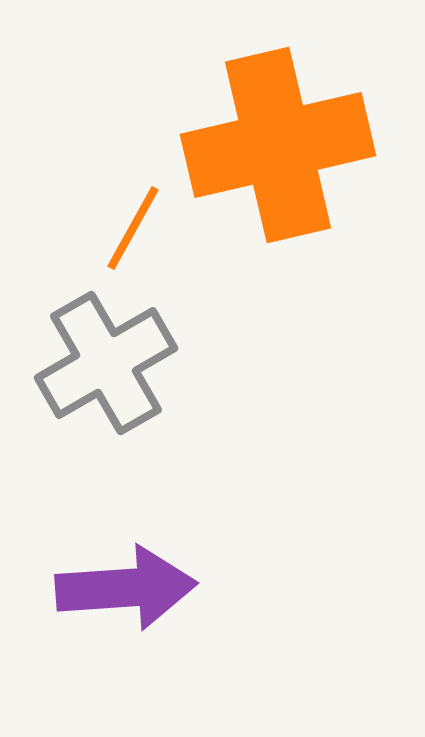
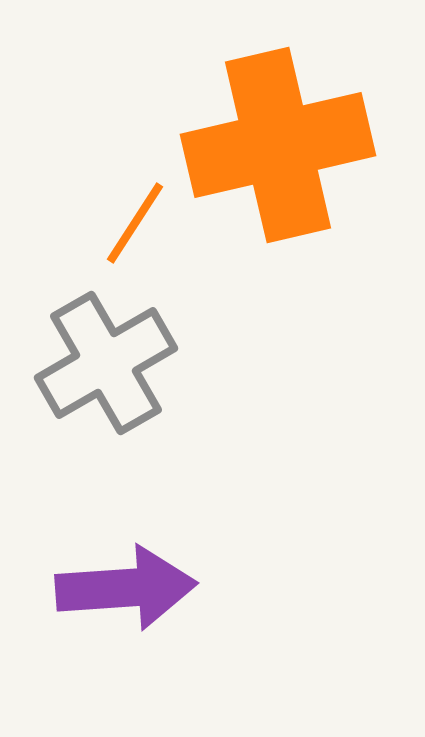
orange line: moved 2 px right, 5 px up; rotated 4 degrees clockwise
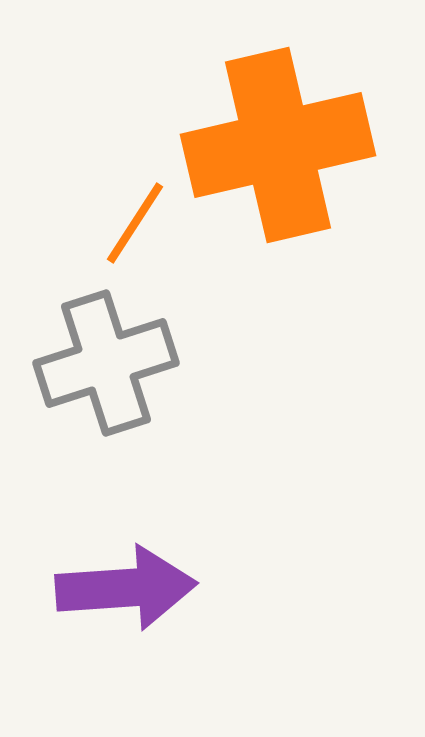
gray cross: rotated 12 degrees clockwise
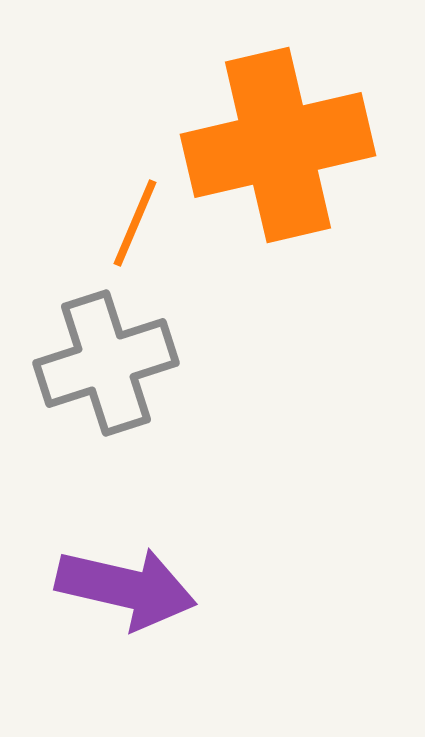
orange line: rotated 10 degrees counterclockwise
purple arrow: rotated 17 degrees clockwise
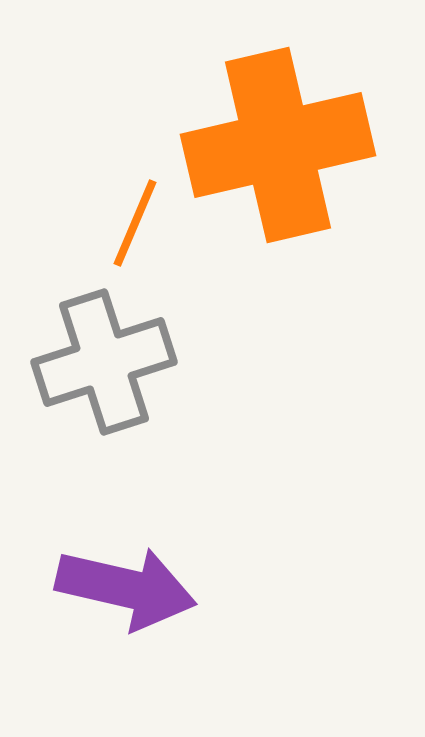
gray cross: moved 2 px left, 1 px up
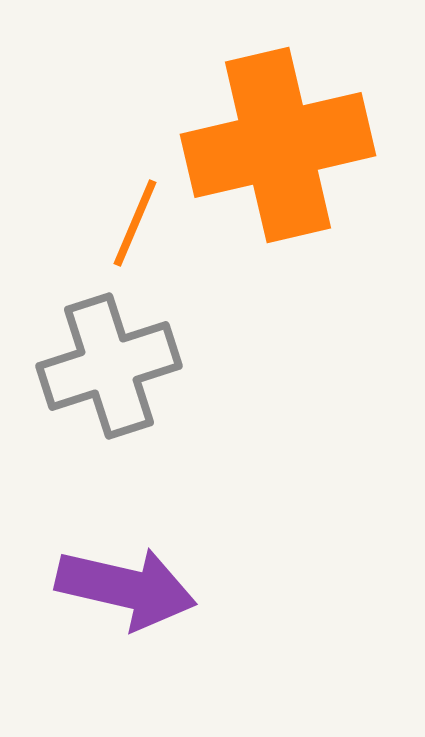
gray cross: moved 5 px right, 4 px down
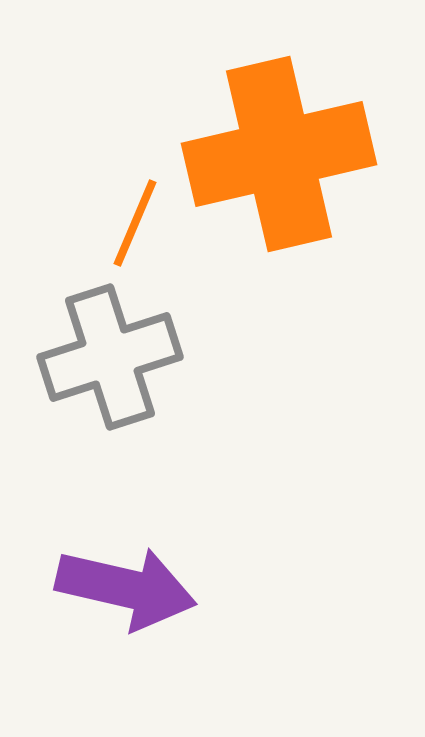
orange cross: moved 1 px right, 9 px down
gray cross: moved 1 px right, 9 px up
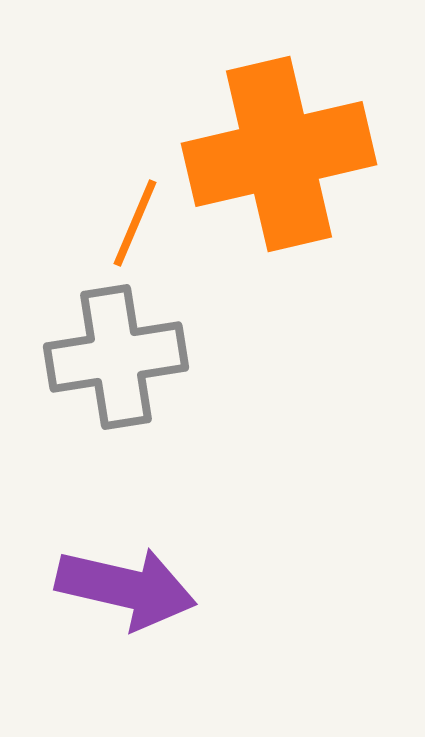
gray cross: moved 6 px right; rotated 9 degrees clockwise
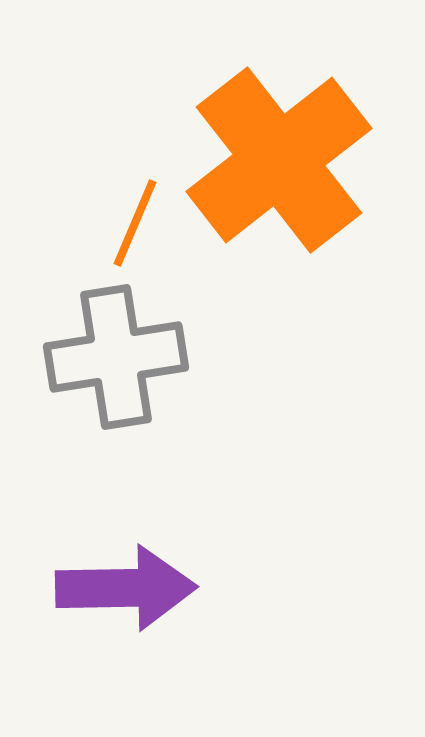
orange cross: moved 6 px down; rotated 25 degrees counterclockwise
purple arrow: rotated 14 degrees counterclockwise
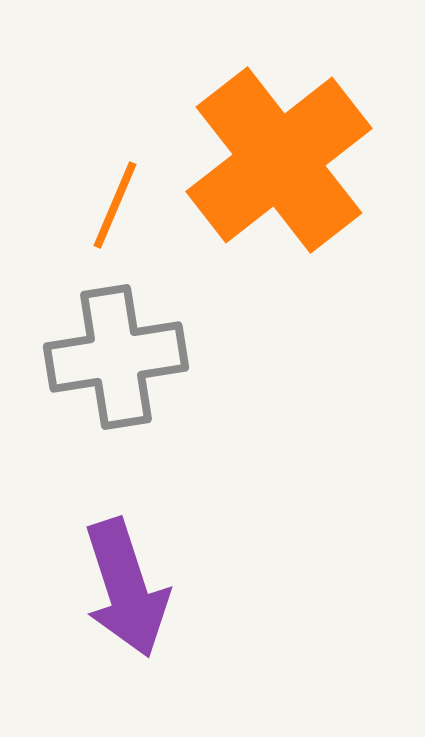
orange line: moved 20 px left, 18 px up
purple arrow: rotated 73 degrees clockwise
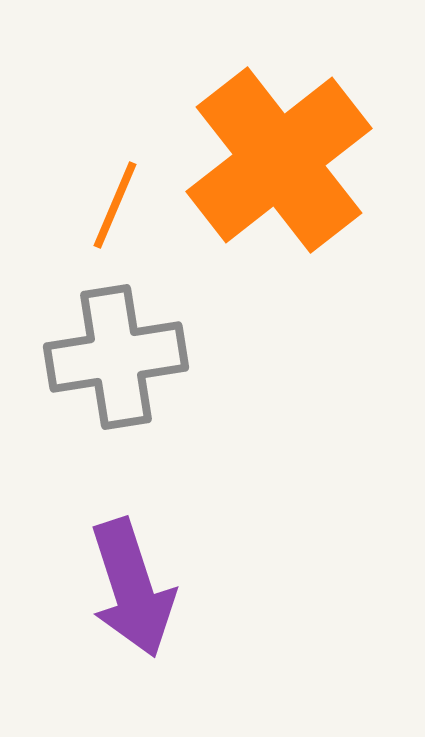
purple arrow: moved 6 px right
